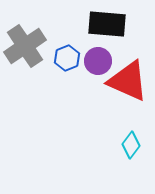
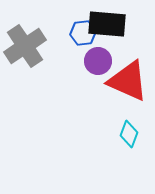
blue hexagon: moved 16 px right, 25 px up; rotated 15 degrees clockwise
cyan diamond: moved 2 px left, 11 px up; rotated 16 degrees counterclockwise
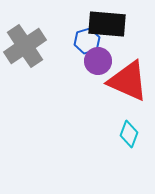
blue hexagon: moved 4 px right, 8 px down; rotated 10 degrees counterclockwise
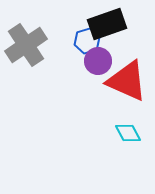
black rectangle: rotated 24 degrees counterclockwise
gray cross: moved 1 px right, 1 px up
red triangle: moved 1 px left
cyan diamond: moved 1 px left, 1 px up; rotated 48 degrees counterclockwise
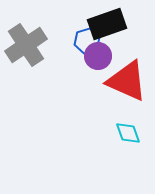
purple circle: moved 5 px up
cyan diamond: rotated 8 degrees clockwise
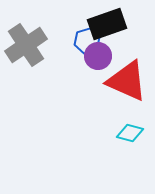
cyan diamond: moved 2 px right; rotated 56 degrees counterclockwise
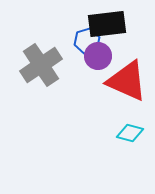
black rectangle: rotated 12 degrees clockwise
gray cross: moved 15 px right, 20 px down
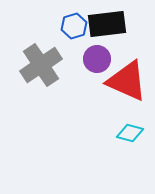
blue hexagon: moved 13 px left, 15 px up
purple circle: moved 1 px left, 3 px down
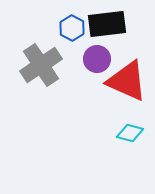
blue hexagon: moved 2 px left, 2 px down; rotated 15 degrees counterclockwise
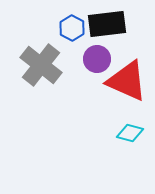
gray cross: rotated 18 degrees counterclockwise
